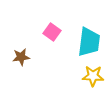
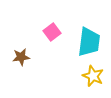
pink square: rotated 18 degrees clockwise
yellow star: rotated 20 degrees clockwise
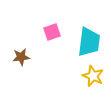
pink square: rotated 18 degrees clockwise
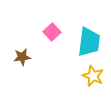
pink square: rotated 24 degrees counterclockwise
brown star: moved 1 px right
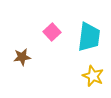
cyan trapezoid: moved 5 px up
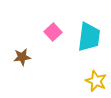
pink square: moved 1 px right
yellow star: moved 3 px right, 5 px down
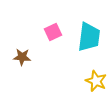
pink square: rotated 18 degrees clockwise
brown star: rotated 12 degrees clockwise
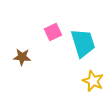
cyan trapezoid: moved 6 px left, 6 px down; rotated 24 degrees counterclockwise
yellow star: moved 3 px left
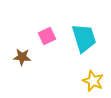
pink square: moved 6 px left, 4 px down
cyan trapezoid: moved 1 px right, 5 px up
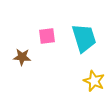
pink square: rotated 18 degrees clockwise
yellow star: moved 1 px right
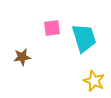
pink square: moved 5 px right, 8 px up
brown star: rotated 12 degrees counterclockwise
